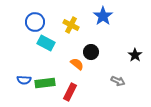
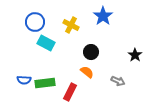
orange semicircle: moved 10 px right, 8 px down
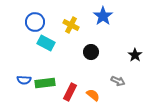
orange semicircle: moved 6 px right, 23 px down
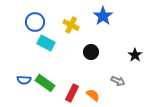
green rectangle: rotated 42 degrees clockwise
red rectangle: moved 2 px right, 1 px down
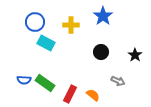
yellow cross: rotated 28 degrees counterclockwise
black circle: moved 10 px right
red rectangle: moved 2 px left, 1 px down
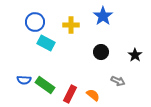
green rectangle: moved 2 px down
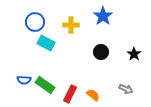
black star: moved 1 px left, 1 px up
gray arrow: moved 8 px right, 8 px down
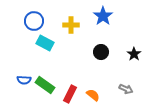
blue circle: moved 1 px left, 1 px up
cyan rectangle: moved 1 px left
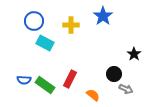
black circle: moved 13 px right, 22 px down
red rectangle: moved 15 px up
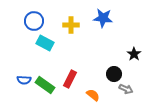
blue star: moved 2 px down; rotated 30 degrees counterclockwise
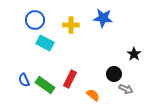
blue circle: moved 1 px right, 1 px up
blue semicircle: rotated 64 degrees clockwise
